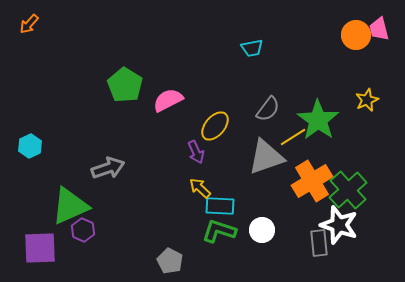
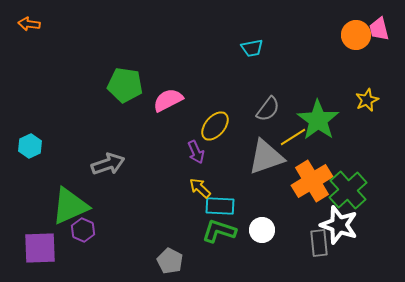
orange arrow: rotated 55 degrees clockwise
green pentagon: rotated 24 degrees counterclockwise
gray arrow: moved 4 px up
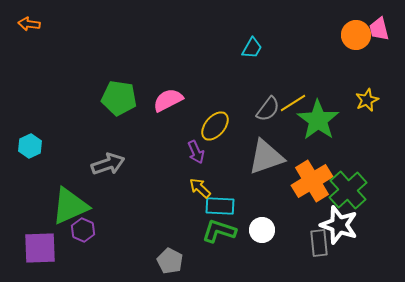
cyan trapezoid: rotated 50 degrees counterclockwise
green pentagon: moved 6 px left, 13 px down
yellow line: moved 34 px up
